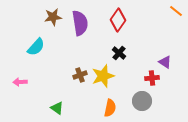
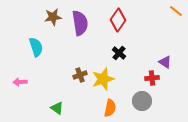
cyan semicircle: rotated 60 degrees counterclockwise
yellow star: moved 3 px down
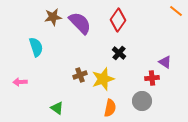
purple semicircle: rotated 35 degrees counterclockwise
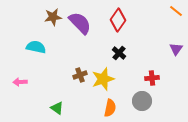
cyan semicircle: rotated 60 degrees counterclockwise
purple triangle: moved 11 px right, 13 px up; rotated 32 degrees clockwise
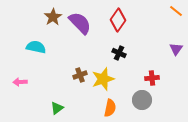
brown star: rotated 24 degrees counterclockwise
black cross: rotated 16 degrees counterclockwise
gray circle: moved 1 px up
green triangle: rotated 48 degrees clockwise
